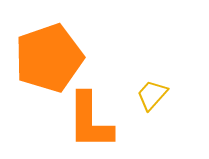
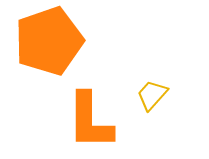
orange pentagon: moved 17 px up
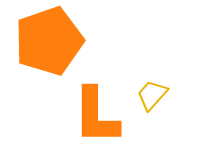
orange L-shape: moved 6 px right, 5 px up
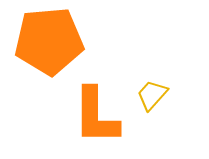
orange pentagon: rotated 14 degrees clockwise
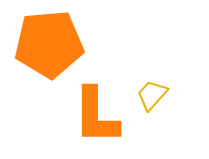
orange pentagon: moved 3 px down
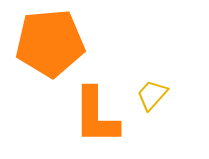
orange pentagon: moved 1 px right, 1 px up
